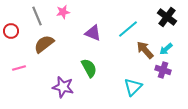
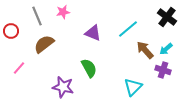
pink line: rotated 32 degrees counterclockwise
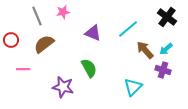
red circle: moved 9 px down
pink line: moved 4 px right, 1 px down; rotated 48 degrees clockwise
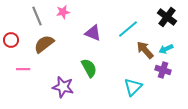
cyan arrow: rotated 16 degrees clockwise
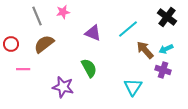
red circle: moved 4 px down
cyan triangle: rotated 12 degrees counterclockwise
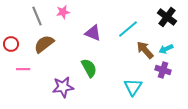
purple star: rotated 20 degrees counterclockwise
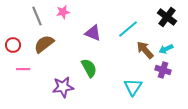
red circle: moved 2 px right, 1 px down
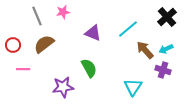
black cross: rotated 12 degrees clockwise
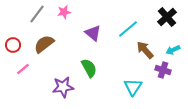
pink star: moved 1 px right
gray line: moved 2 px up; rotated 60 degrees clockwise
purple triangle: rotated 18 degrees clockwise
cyan arrow: moved 7 px right, 1 px down
pink line: rotated 40 degrees counterclockwise
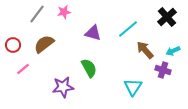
purple triangle: rotated 24 degrees counterclockwise
cyan arrow: moved 1 px down
